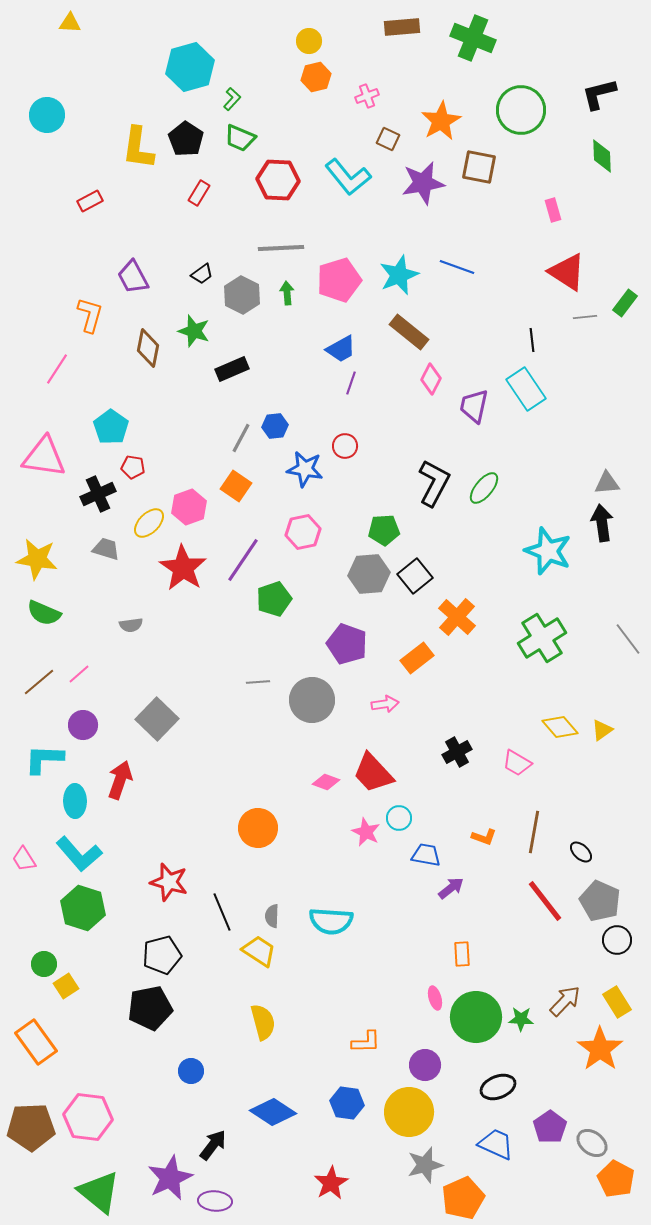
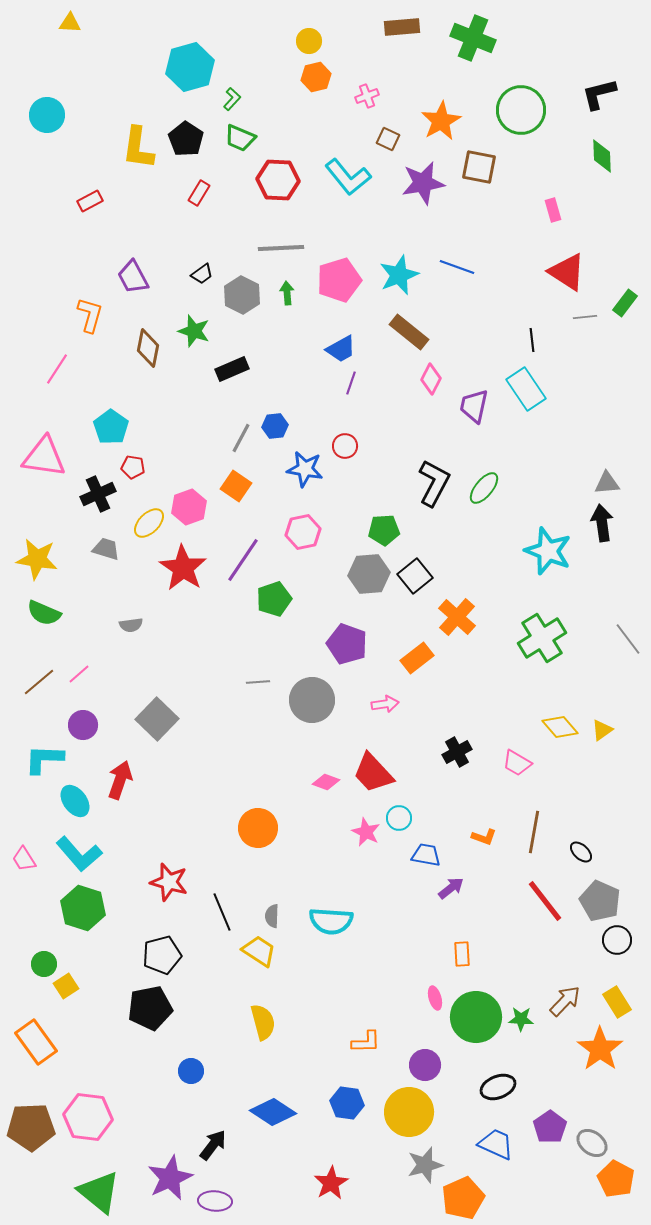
cyan ellipse at (75, 801): rotated 36 degrees counterclockwise
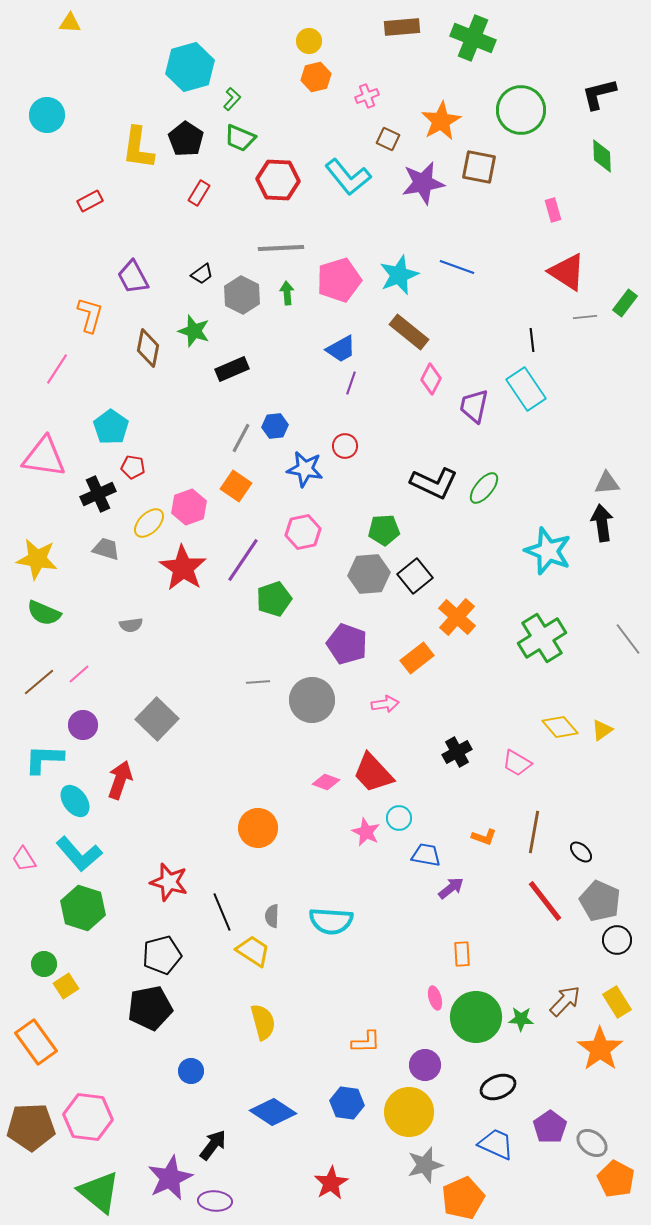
black L-shape at (434, 483): rotated 87 degrees clockwise
yellow trapezoid at (259, 951): moved 6 px left
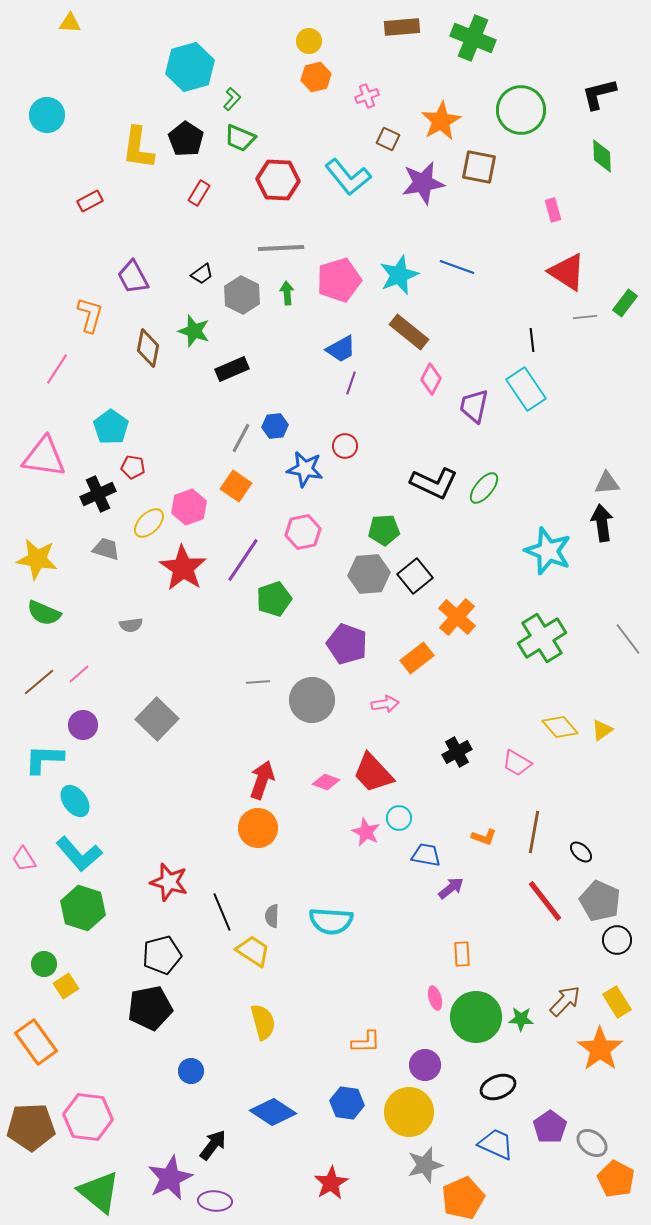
red arrow at (120, 780): moved 142 px right
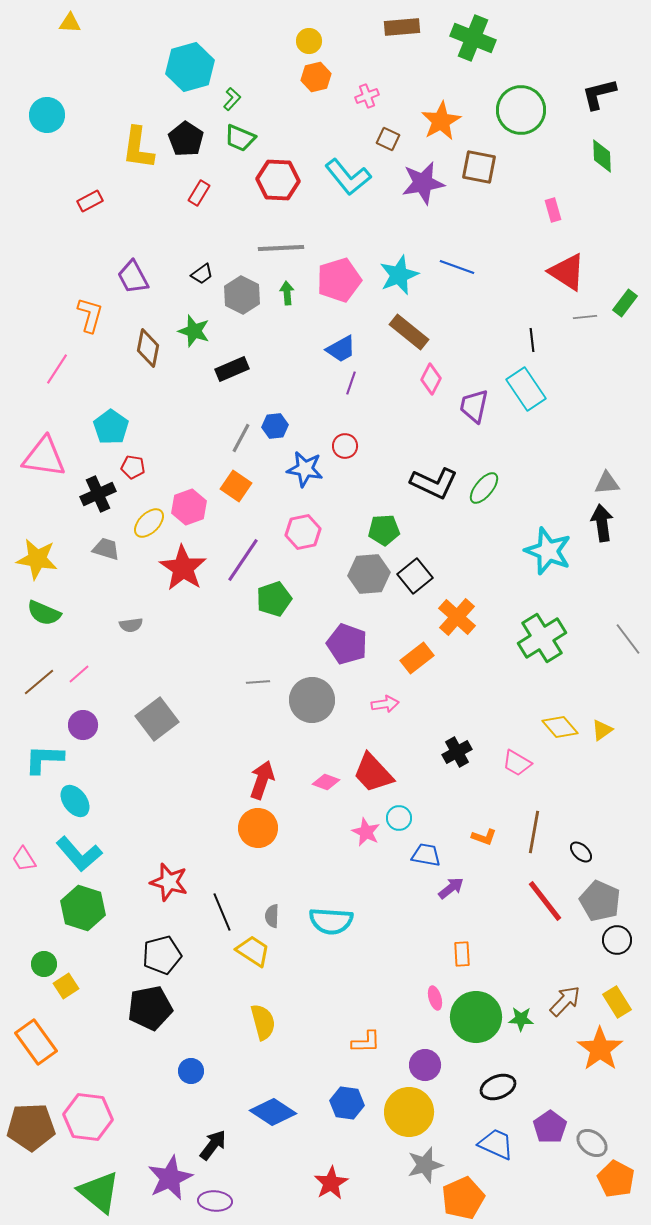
gray square at (157, 719): rotated 9 degrees clockwise
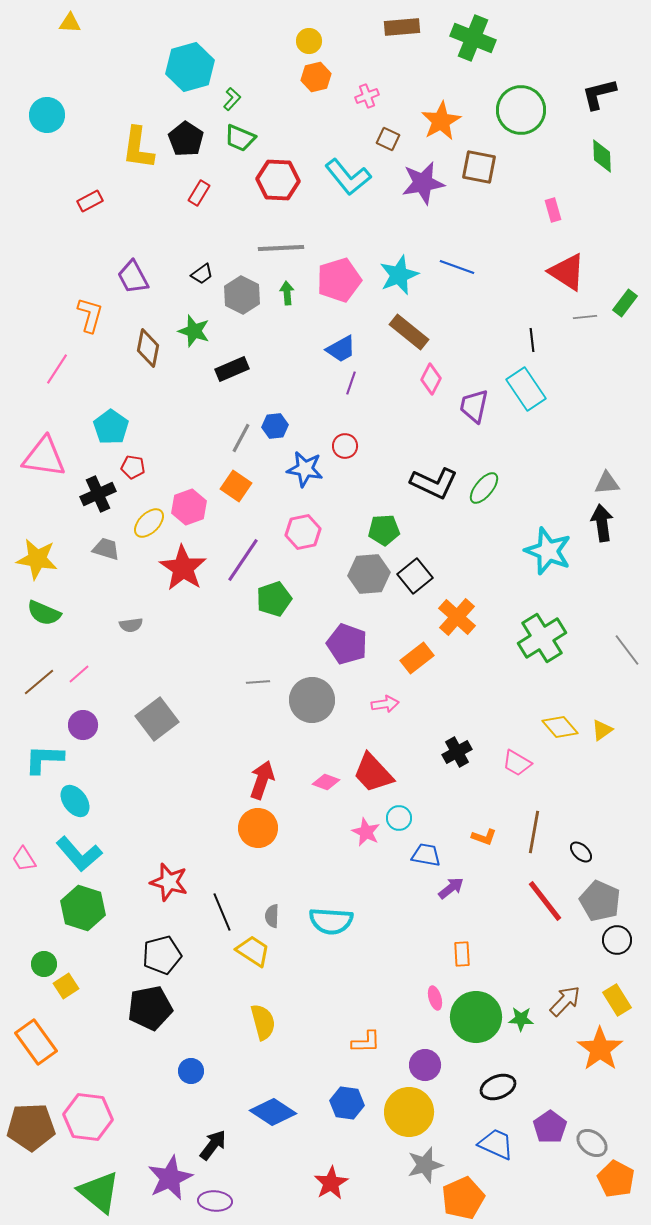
gray line at (628, 639): moved 1 px left, 11 px down
yellow rectangle at (617, 1002): moved 2 px up
